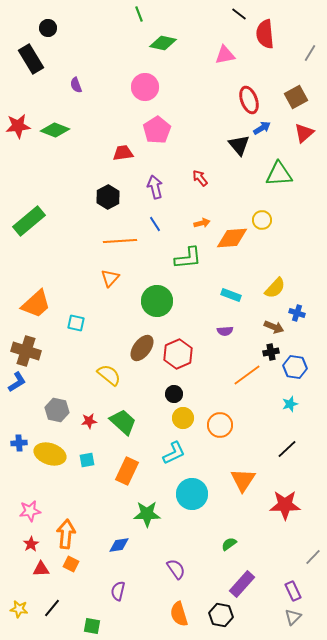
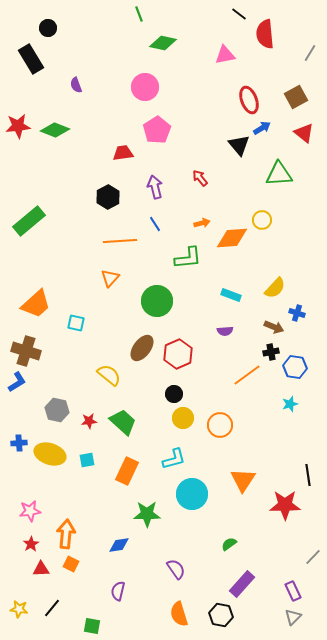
red triangle at (304, 133): rotated 40 degrees counterclockwise
black line at (287, 449): moved 21 px right, 26 px down; rotated 55 degrees counterclockwise
cyan L-shape at (174, 453): moved 6 px down; rotated 10 degrees clockwise
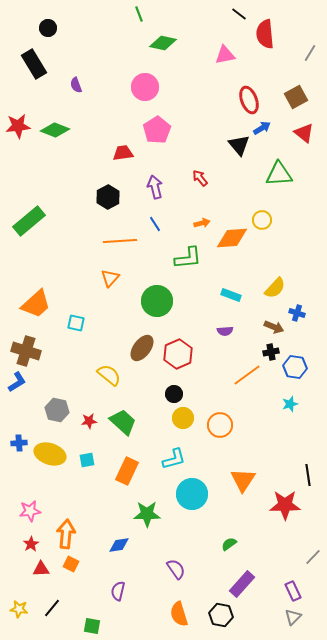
black rectangle at (31, 59): moved 3 px right, 5 px down
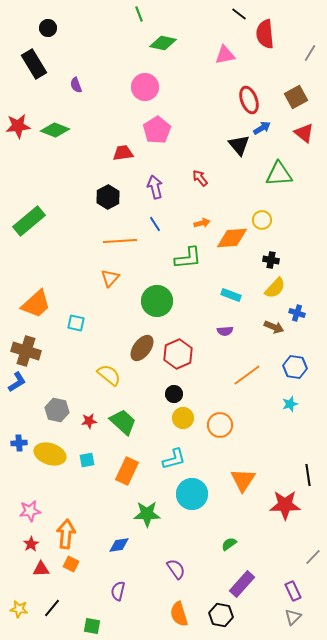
black cross at (271, 352): moved 92 px up; rotated 21 degrees clockwise
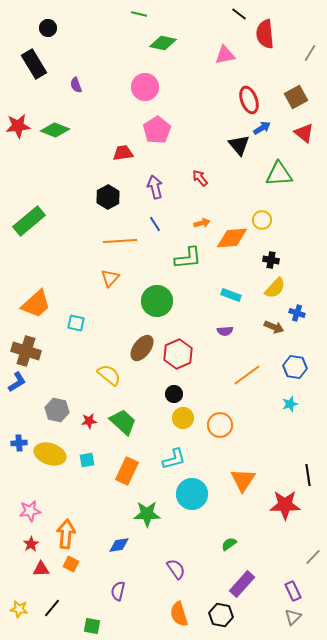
green line at (139, 14): rotated 56 degrees counterclockwise
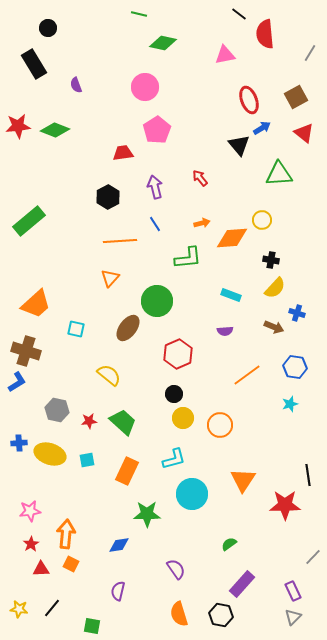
cyan square at (76, 323): moved 6 px down
brown ellipse at (142, 348): moved 14 px left, 20 px up
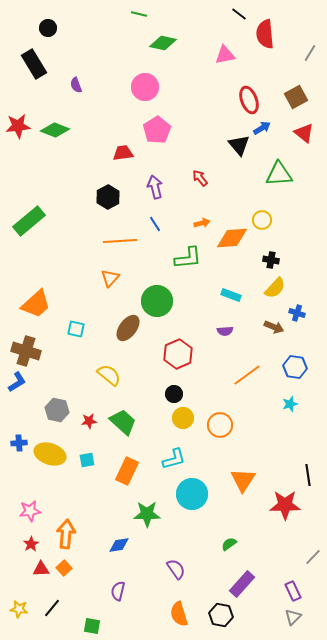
orange square at (71, 564): moved 7 px left, 4 px down; rotated 21 degrees clockwise
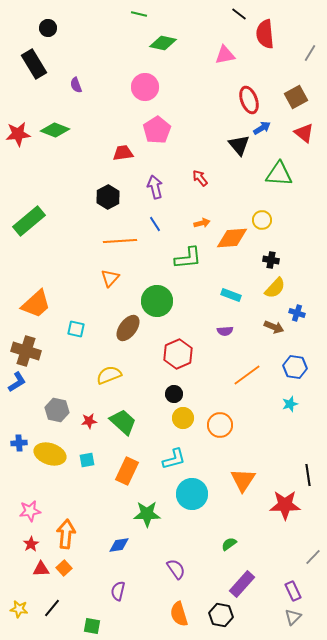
red star at (18, 126): moved 8 px down
green triangle at (279, 174): rotated 8 degrees clockwise
yellow semicircle at (109, 375): rotated 60 degrees counterclockwise
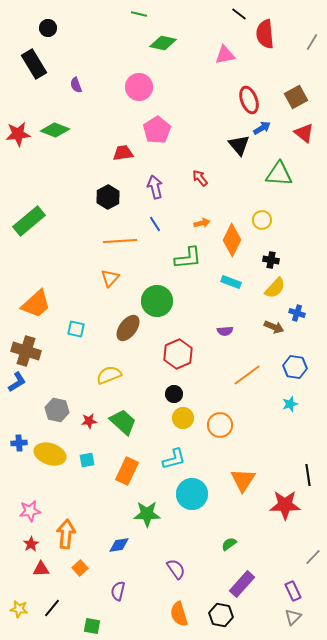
gray line at (310, 53): moved 2 px right, 11 px up
pink circle at (145, 87): moved 6 px left
orange diamond at (232, 238): moved 2 px down; rotated 60 degrees counterclockwise
cyan rectangle at (231, 295): moved 13 px up
orange square at (64, 568): moved 16 px right
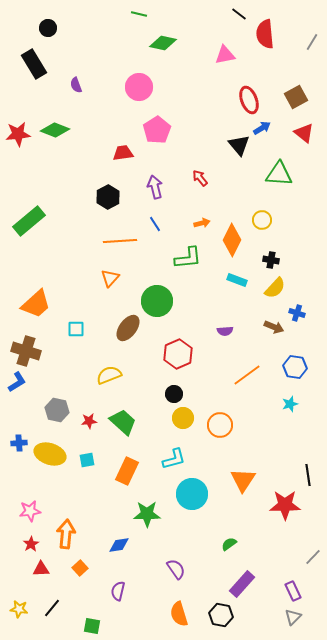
cyan rectangle at (231, 282): moved 6 px right, 2 px up
cyan square at (76, 329): rotated 12 degrees counterclockwise
